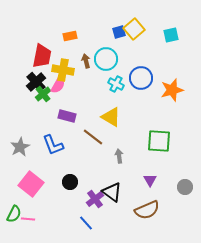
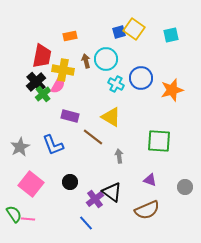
yellow square: rotated 15 degrees counterclockwise
purple rectangle: moved 3 px right
purple triangle: rotated 40 degrees counterclockwise
green semicircle: rotated 60 degrees counterclockwise
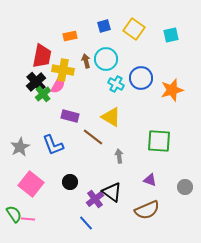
blue square: moved 15 px left, 6 px up
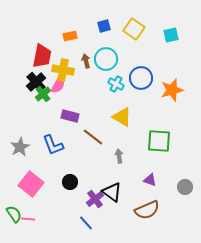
yellow triangle: moved 11 px right
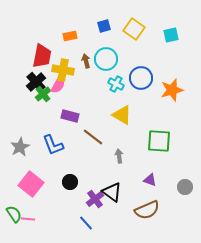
yellow triangle: moved 2 px up
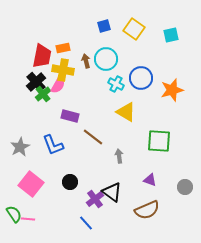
orange rectangle: moved 7 px left, 12 px down
yellow triangle: moved 4 px right, 3 px up
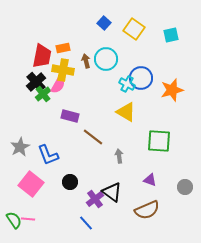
blue square: moved 3 px up; rotated 32 degrees counterclockwise
cyan cross: moved 11 px right
blue L-shape: moved 5 px left, 10 px down
green semicircle: moved 6 px down
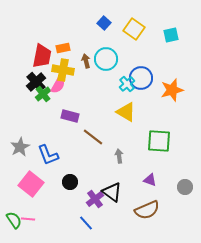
cyan cross: rotated 21 degrees clockwise
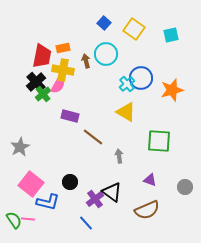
cyan circle: moved 5 px up
blue L-shape: moved 47 px down; rotated 55 degrees counterclockwise
